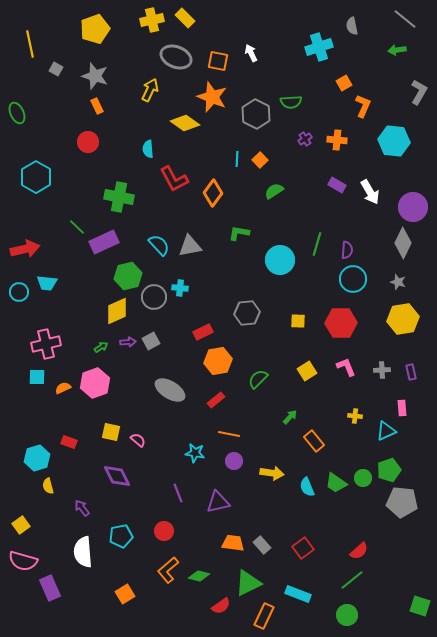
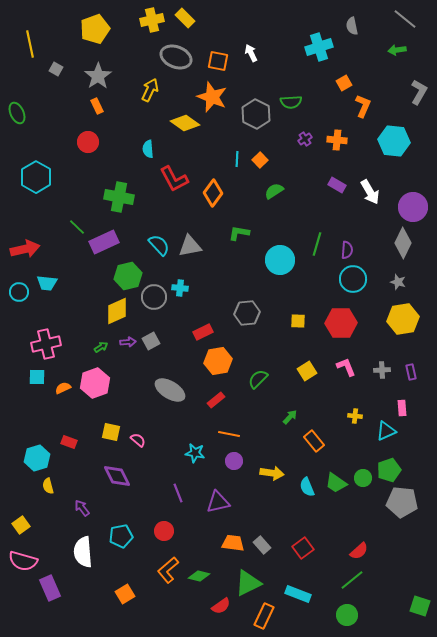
gray star at (95, 76): moved 3 px right; rotated 20 degrees clockwise
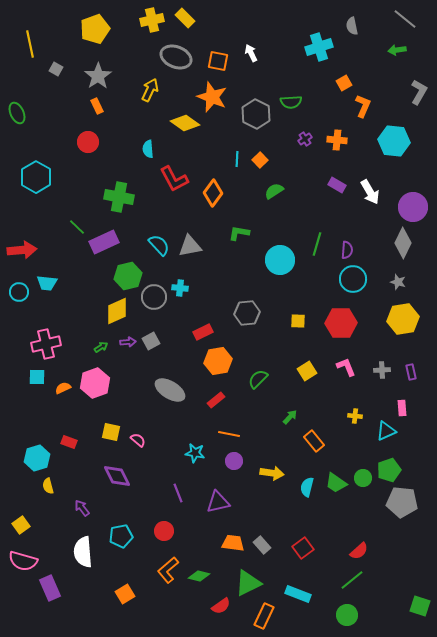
red arrow at (25, 249): moved 3 px left, 1 px down; rotated 8 degrees clockwise
cyan semicircle at (307, 487): rotated 36 degrees clockwise
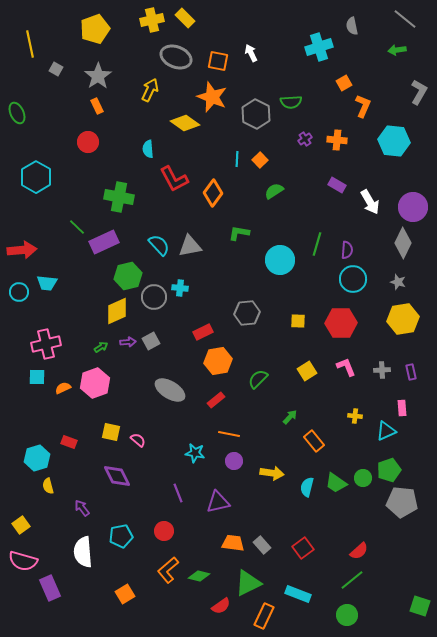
white arrow at (370, 192): moved 10 px down
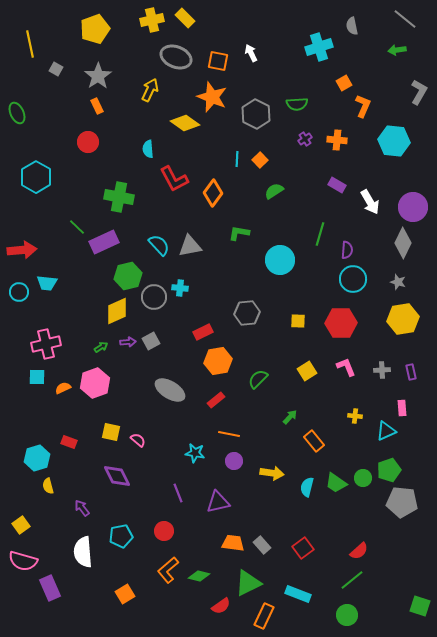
green semicircle at (291, 102): moved 6 px right, 2 px down
green line at (317, 244): moved 3 px right, 10 px up
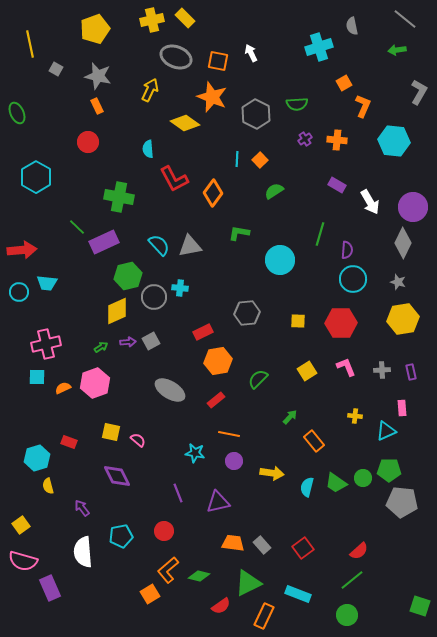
gray star at (98, 76): rotated 24 degrees counterclockwise
green pentagon at (389, 470): rotated 20 degrees clockwise
orange square at (125, 594): moved 25 px right
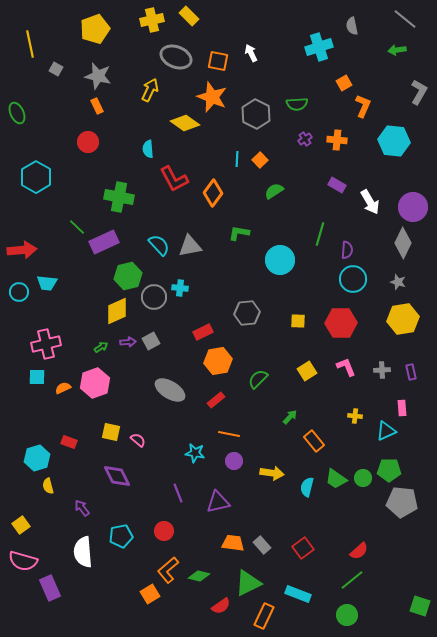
yellow rectangle at (185, 18): moved 4 px right, 2 px up
green trapezoid at (336, 483): moved 4 px up
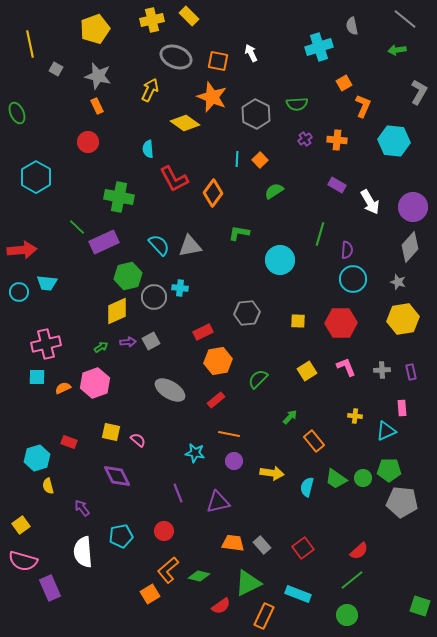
gray diamond at (403, 243): moved 7 px right, 4 px down; rotated 16 degrees clockwise
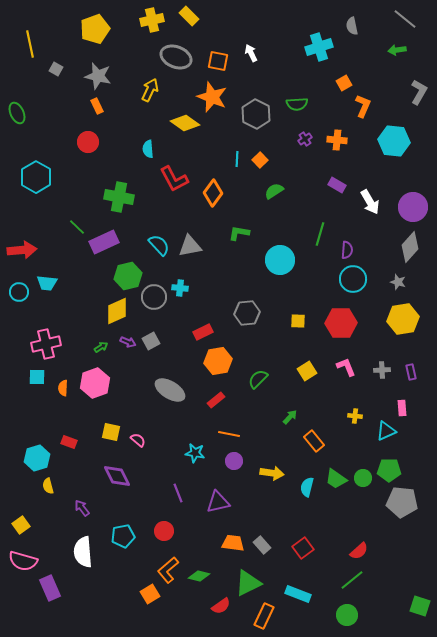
purple arrow at (128, 342): rotated 28 degrees clockwise
orange semicircle at (63, 388): rotated 63 degrees counterclockwise
cyan pentagon at (121, 536): moved 2 px right
